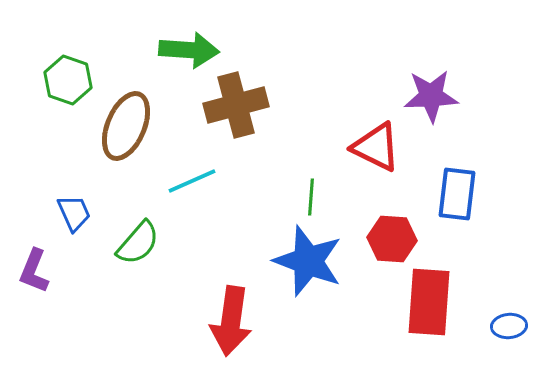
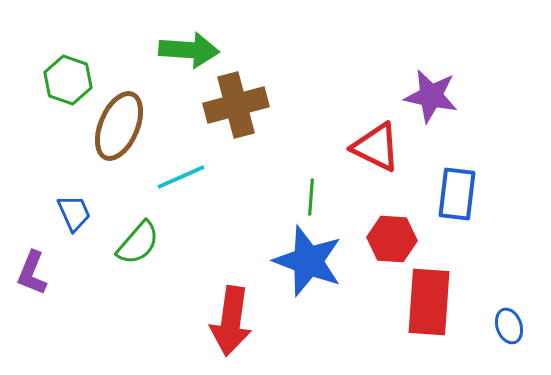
purple star: rotated 14 degrees clockwise
brown ellipse: moved 7 px left
cyan line: moved 11 px left, 4 px up
purple L-shape: moved 2 px left, 2 px down
blue ellipse: rotated 76 degrees clockwise
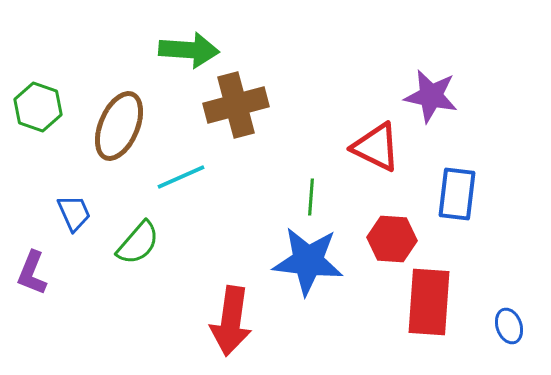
green hexagon: moved 30 px left, 27 px down
blue star: rotated 14 degrees counterclockwise
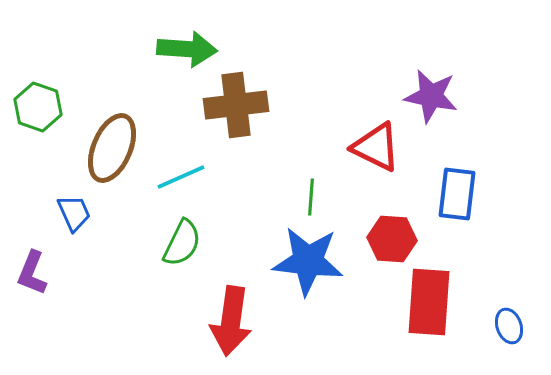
green arrow: moved 2 px left, 1 px up
brown cross: rotated 8 degrees clockwise
brown ellipse: moved 7 px left, 22 px down
green semicircle: moved 44 px right; rotated 15 degrees counterclockwise
